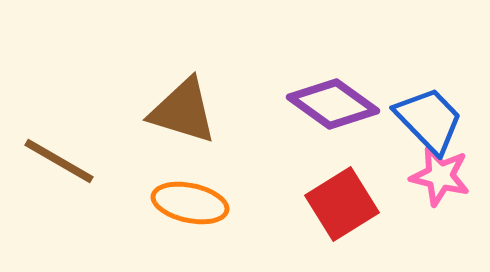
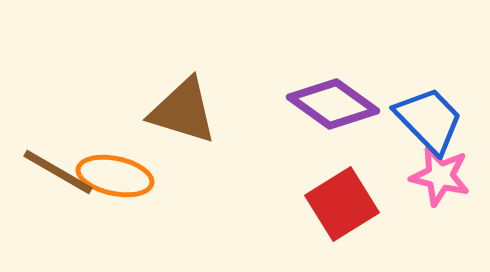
brown line: moved 1 px left, 11 px down
orange ellipse: moved 75 px left, 27 px up
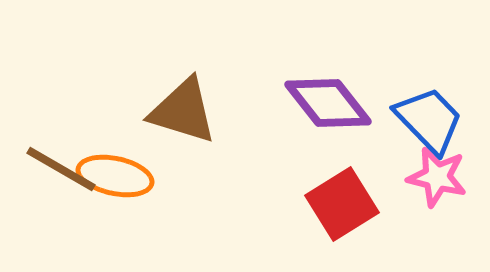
purple diamond: moved 5 px left, 1 px up; rotated 16 degrees clockwise
brown line: moved 3 px right, 3 px up
pink star: moved 3 px left, 1 px down
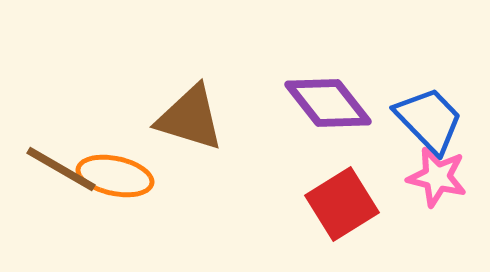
brown triangle: moved 7 px right, 7 px down
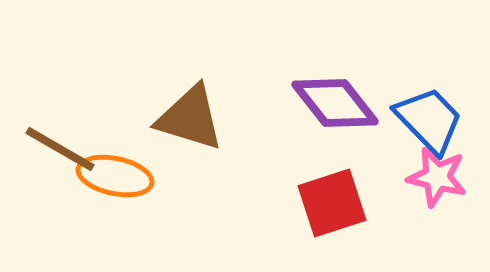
purple diamond: moved 7 px right
brown line: moved 1 px left, 20 px up
red square: moved 10 px left, 1 px up; rotated 14 degrees clockwise
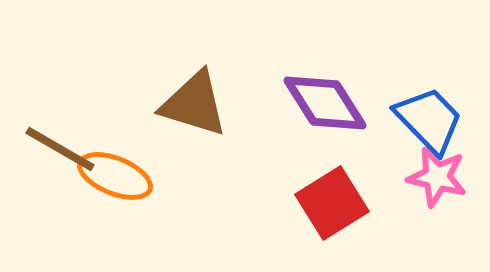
purple diamond: moved 10 px left; rotated 6 degrees clockwise
brown triangle: moved 4 px right, 14 px up
orange ellipse: rotated 10 degrees clockwise
red square: rotated 14 degrees counterclockwise
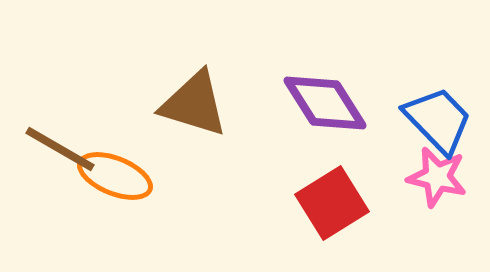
blue trapezoid: moved 9 px right
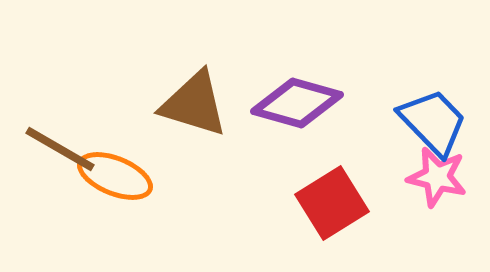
purple diamond: moved 28 px left; rotated 42 degrees counterclockwise
blue trapezoid: moved 5 px left, 2 px down
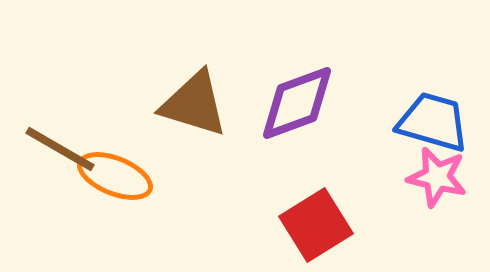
purple diamond: rotated 36 degrees counterclockwise
blue trapezoid: rotated 30 degrees counterclockwise
red square: moved 16 px left, 22 px down
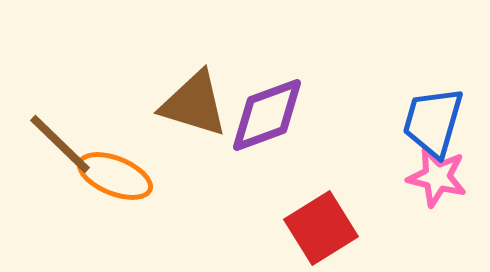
purple diamond: moved 30 px left, 12 px down
blue trapezoid: rotated 90 degrees counterclockwise
brown line: moved 5 px up; rotated 14 degrees clockwise
red square: moved 5 px right, 3 px down
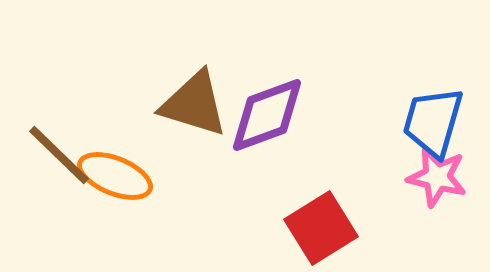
brown line: moved 1 px left, 11 px down
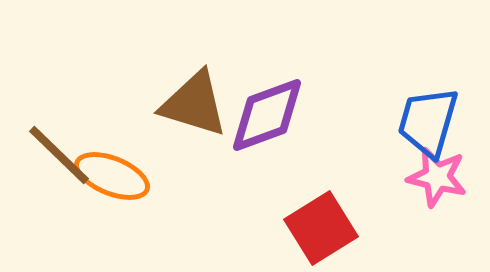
blue trapezoid: moved 5 px left
orange ellipse: moved 3 px left
